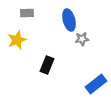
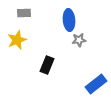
gray rectangle: moved 3 px left
blue ellipse: rotated 10 degrees clockwise
gray star: moved 3 px left, 1 px down
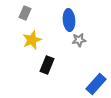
gray rectangle: moved 1 px right; rotated 64 degrees counterclockwise
yellow star: moved 15 px right
blue rectangle: rotated 10 degrees counterclockwise
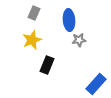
gray rectangle: moved 9 px right
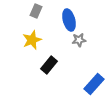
gray rectangle: moved 2 px right, 2 px up
blue ellipse: rotated 10 degrees counterclockwise
black rectangle: moved 2 px right; rotated 18 degrees clockwise
blue rectangle: moved 2 px left
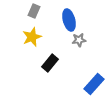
gray rectangle: moved 2 px left
yellow star: moved 3 px up
black rectangle: moved 1 px right, 2 px up
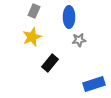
blue ellipse: moved 3 px up; rotated 15 degrees clockwise
blue rectangle: rotated 30 degrees clockwise
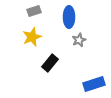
gray rectangle: rotated 48 degrees clockwise
gray star: rotated 16 degrees counterclockwise
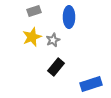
gray star: moved 26 px left
black rectangle: moved 6 px right, 4 px down
blue rectangle: moved 3 px left
